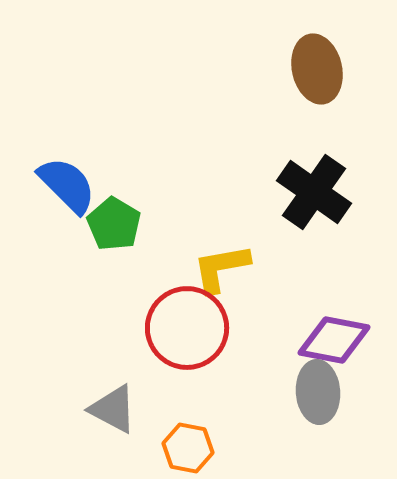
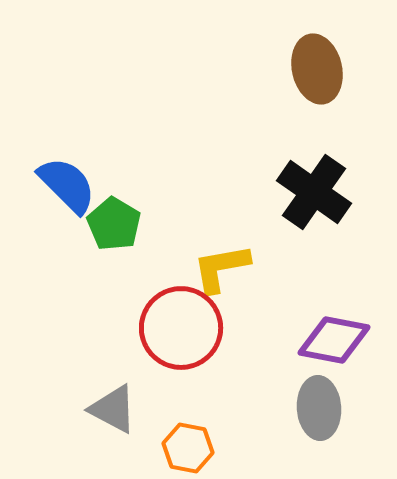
red circle: moved 6 px left
gray ellipse: moved 1 px right, 16 px down
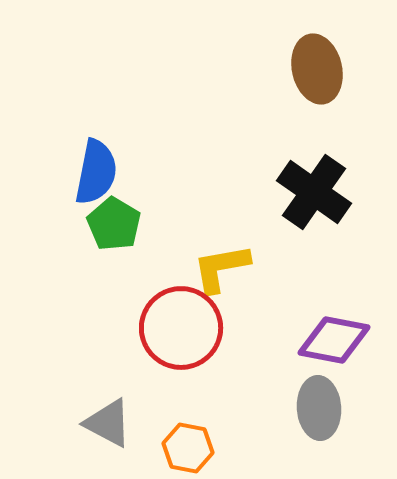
blue semicircle: moved 29 px right, 13 px up; rotated 56 degrees clockwise
gray triangle: moved 5 px left, 14 px down
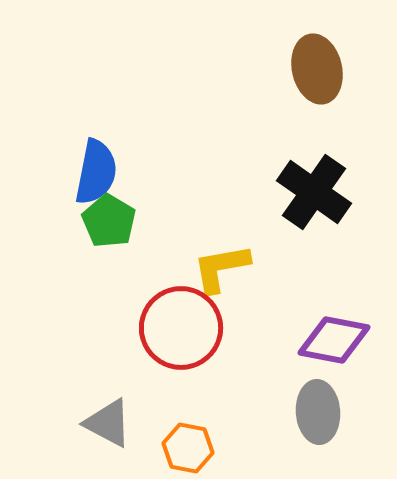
green pentagon: moved 5 px left, 3 px up
gray ellipse: moved 1 px left, 4 px down
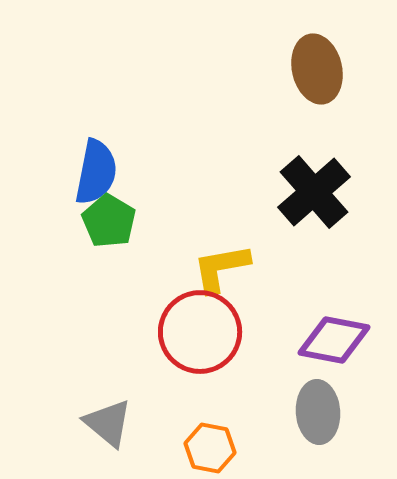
black cross: rotated 14 degrees clockwise
red circle: moved 19 px right, 4 px down
gray triangle: rotated 12 degrees clockwise
orange hexagon: moved 22 px right
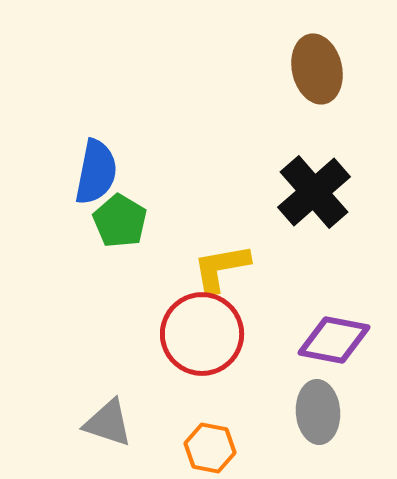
green pentagon: moved 11 px right
red circle: moved 2 px right, 2 px down
gray triangle: rotated 22 degrees counterclockwise
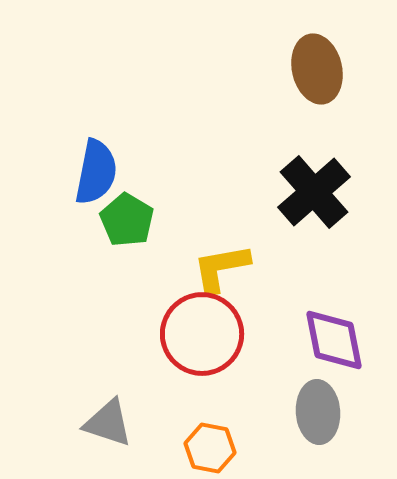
green pentagon: moved 7 px right, 1 px up
purple diamond: rotated 68 degrees clockwise
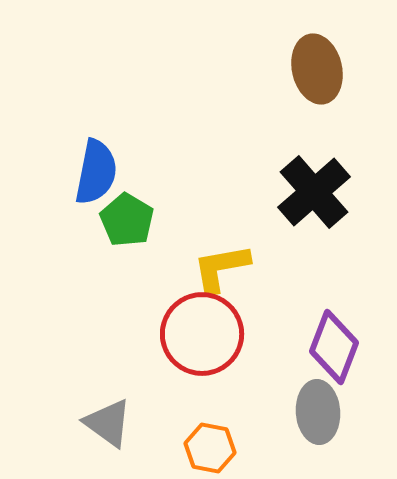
purple diamond: moved 7 px down; rotated 32 degrees clockwise
gray triangle: rotated 18 degrees clockwise
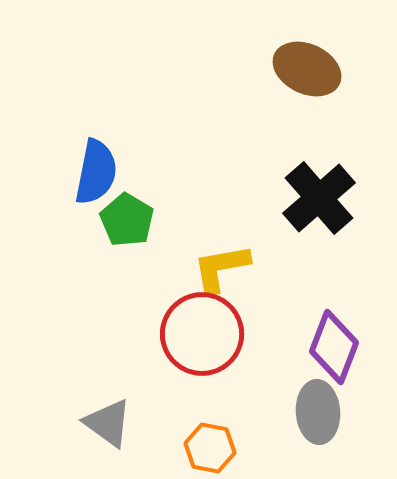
brown ellipse: moved 10 px left; rotated 52 degrees counterclockwise
black cross: moved 5 px right, 6 px down
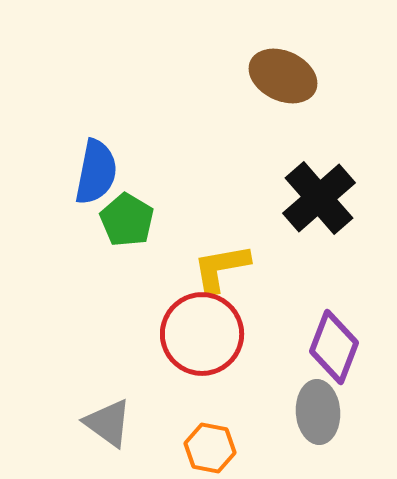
brown ellipse: moved 24 px left, 7 px down
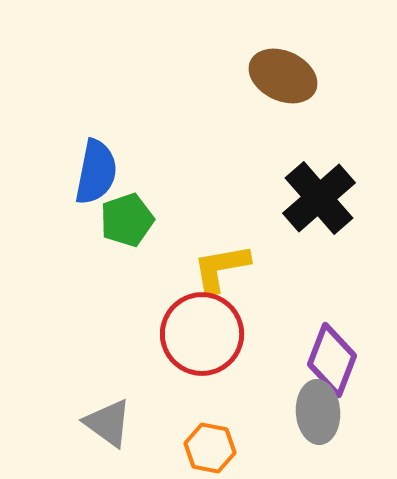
green pentagon: rotated 22 degrees clockwise
purple diamond: moved 2 px left, 13 px down
